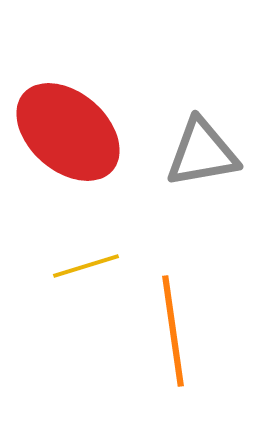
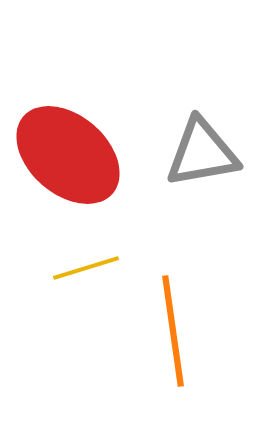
red ellipse: moved 23 px down
yellow line: moved 2 px down
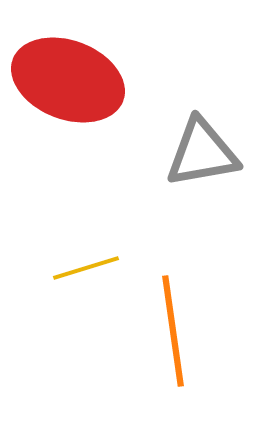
red ellipse: moved 75 px up; rotated 20 degrees counterclockwise
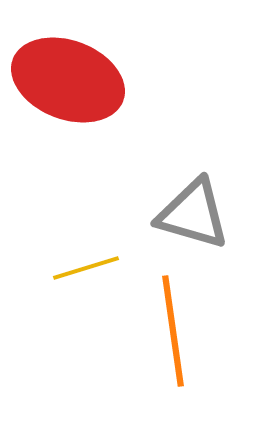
gray triangle: moved 9 px left, 61 px down; rotated 26 degrees clockwise
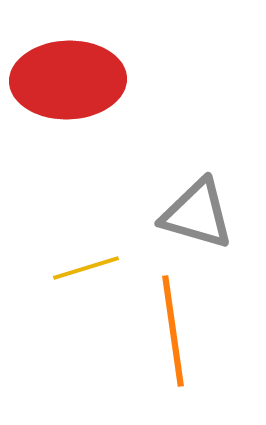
red ellipse: rotated 23 degrees counterclockwise
gray triangle: moved 4 px right
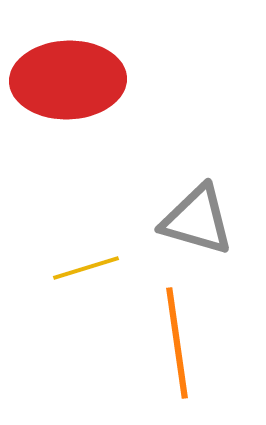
gray triangle: moved 6 px down
orange line: moved 4 px right, 12 px down
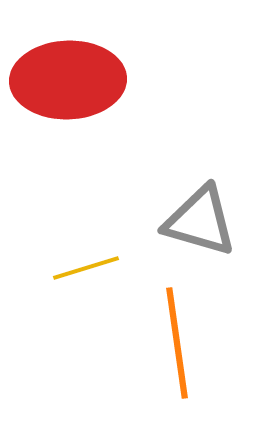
gray triangle: moved 3 px right, 1 px down
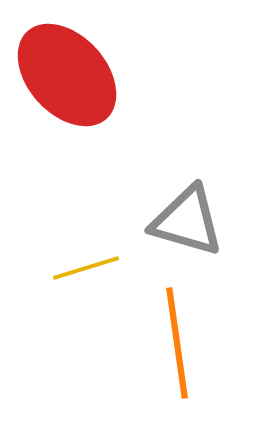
red ellipse: moved 1 px left, 5 px up; rotated 50 degrees clockwise
gray triangle: moved 13 px left
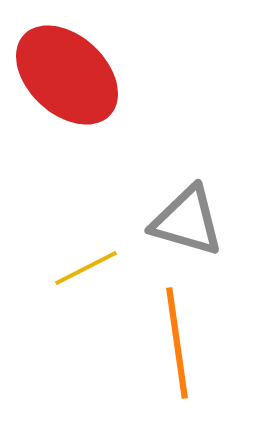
red ellipse: rotated 5 degrees counterclockwise
yellow line: rotated 10 degrees counterclockwise
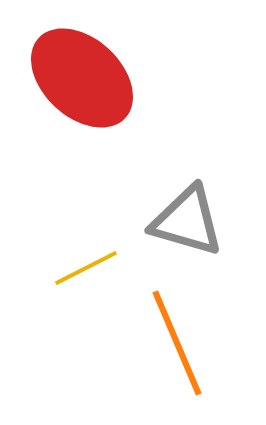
red ellipse: moved 15 px right, 3 px down
orange line: rotated 15 degrees counterclockwise
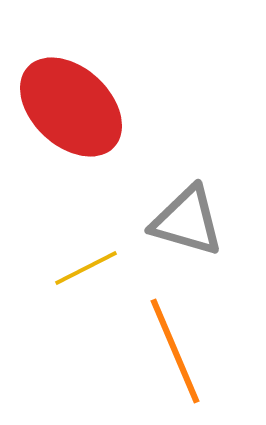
red ellipse: moved 11 px left, 29 px down
orange line: moved 2 px left, 8 px down
